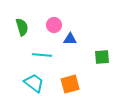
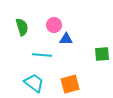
blue triangle: moved 4 px left
green square: moved 3 px up
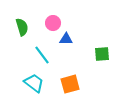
pink circle: moved 1 px left, 2 px up
cyan line: rotated 48 degrees clockwise
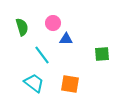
orange square: rotated 24 degrees clockwise
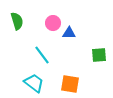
green semicircle: moved 5 px left, 6 px up
blue triangle: moved 3 px right, 6 px up
green square: moved 3 px left, 1 px down
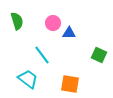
green square: rotated 28 degrees clockwise
cyan trapezoid: moved 6 px left, 4 px up
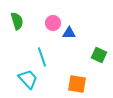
cyan line: moved 2 px down; rotated 18 degrees clockwise
cyan trapezoid: rotated 10 degrees clockwise
orange square: moved 7 px right
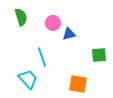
green semicircle: moved 4 px right, 4 px up
blue triangle: moved 1 px down; rotated 16 degrees counterclockwise
green square: rotated 28 degrees counterclockwise
orange square: moved 1 px right
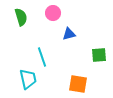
pink circle: moved 10 px up
cyan trapezoid: rotated 30 degrees clockwise
